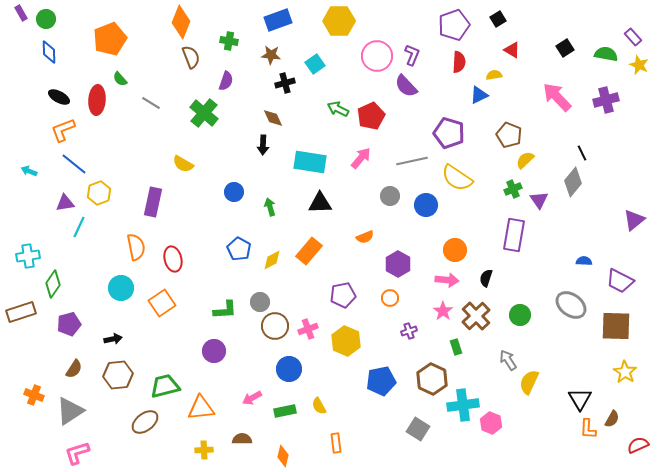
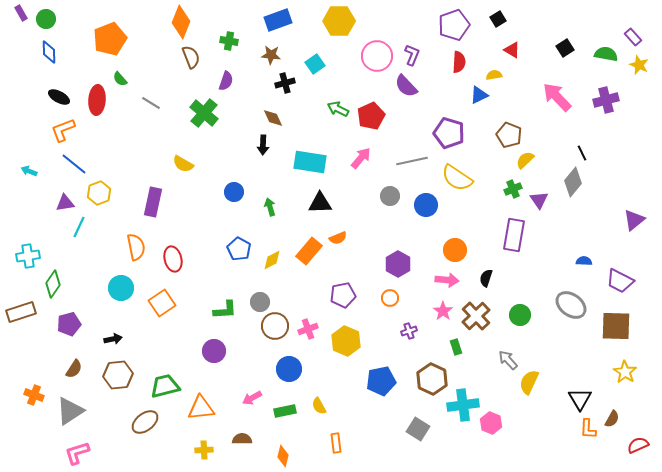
orange semicircle at (365, 237): moved 27 px left, 1 px down
gray arrow at (508, 360): rotated 10 degrees counterclockwise
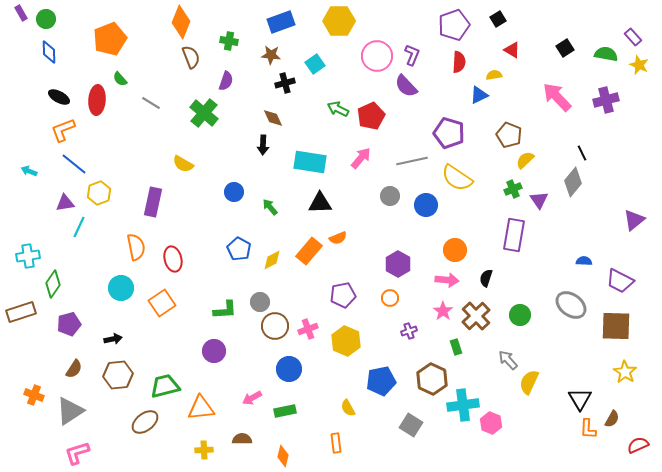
blue rectangle at (278, 20): moved 3 px right, 2 px down
green arrow at (270, 207): rotated 24 degrees counterclockwise
yellow semicircle at (319, 406): moved 29 px right, 2 px down
gray square at (418, 429): moved 7 px left, 4 px up
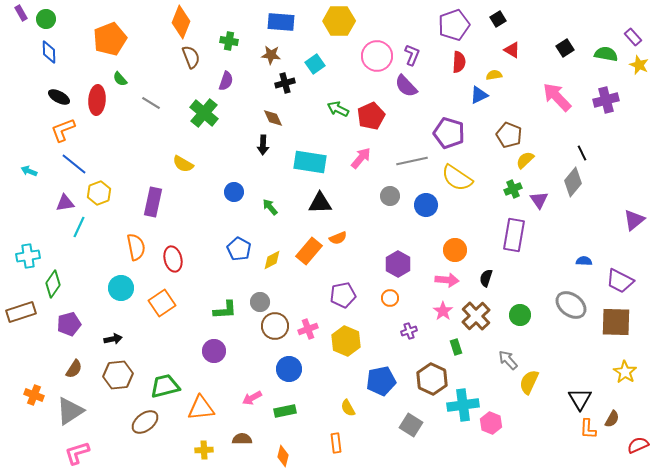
blue rectangle at (281, 22): rotated 24 degrees clockwise
brown square at (616, 326): moved 4 px up
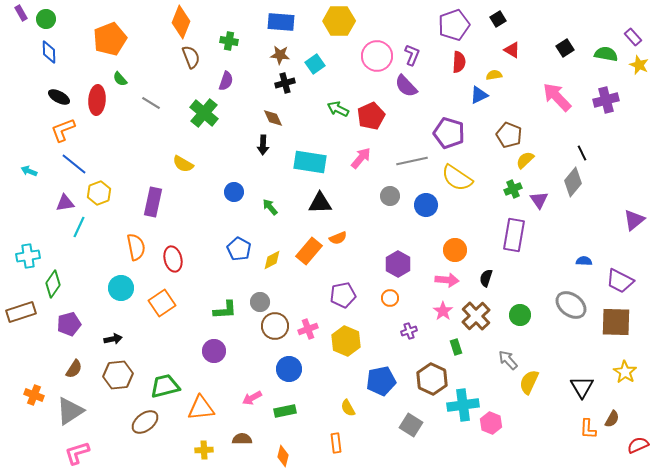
brown star at (271, 55): moved 9 px right
black triangle at (580, 399): moved 2 px right, 12 px up
